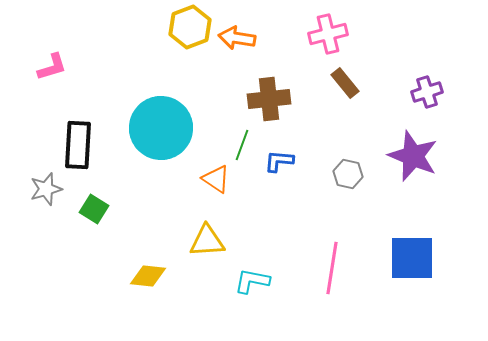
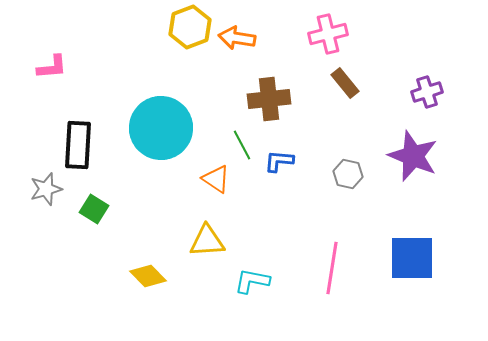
pink L-shape: rotated 12 degrees clockwise
green line: rotated 48 degrees counterclockwise
yellow diamond: rotated 39 degrees clockwise
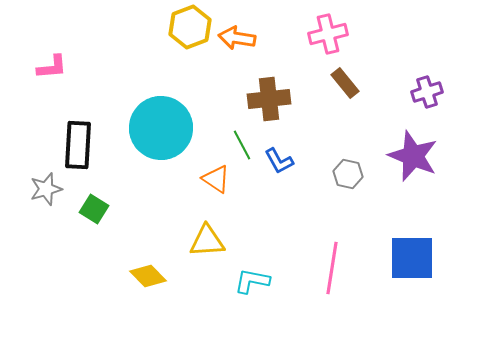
blue L-shape: rotated 124 degrees counterclockwise
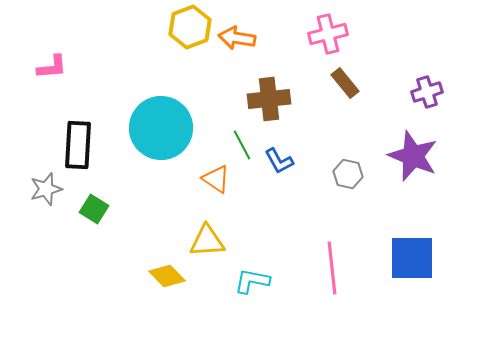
pink line: rotated 15 degrees counterclockwise
yellow diamond: moved 19 px right
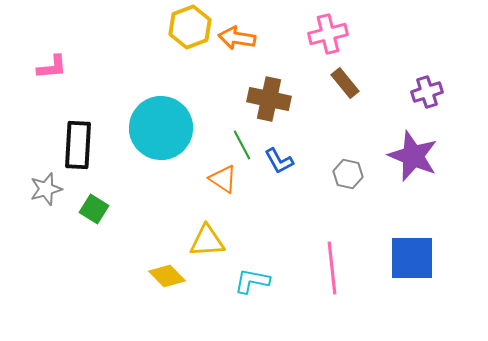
brown cross: rotated 18 degrees clockwise
orange triangle: moved 7 px right
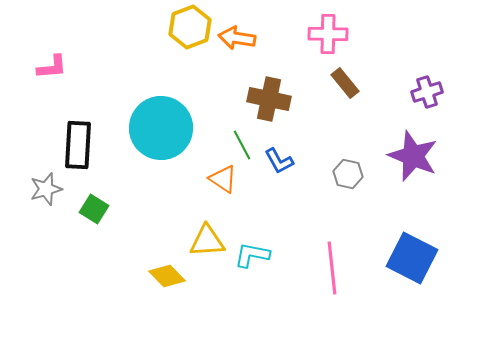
pink cross: rotated 15 degrees clockwise
blue square: rotated 27 degrees clockwise
cyan L-shape: moved 26 px up
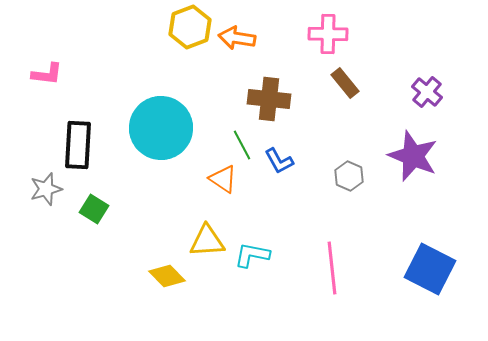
pink L-shape: moved 5 px left, 7 px down; rotated 12 degrees clockwise
purple cross: rotated 32 degrees counterclockwise
brown cross: rotated 6 degrees counterclockwise
gray hexagon: moved 1 px right, 2 px down; rotated 12 degrees clockwise
blue square: moved 18 px right, 11 px down
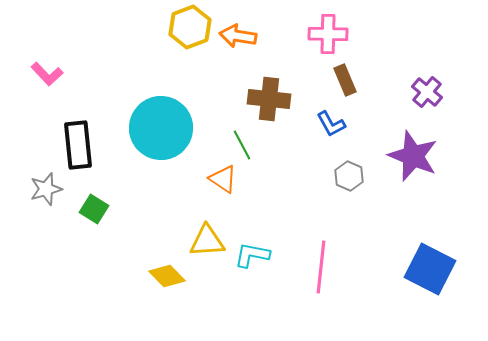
orange arrow: moved 1 px right, 2 px up
pink L-shape: rotated 40 degrees clockwise
brown rectangle: moved 3 px up; rotated 16 degrees clockwise
black rectangle: rotated 9 degrees counterclockwise
blue L-shape: moved 52 px right, 37 px up
pink line: moved 11 px left, 1 px up; rotated 12 degrees clockwise
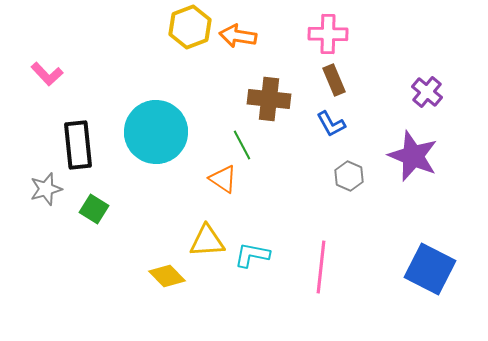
brown rectangle: moved 11 px left
cyan circle: moved 5 px left, 4 px down
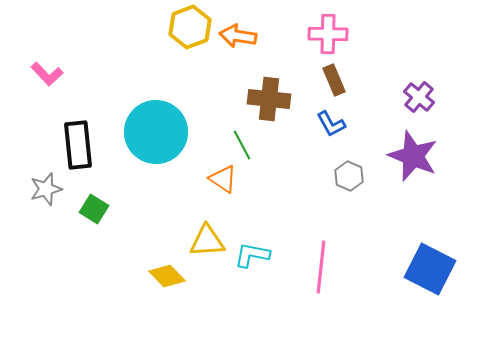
purple cross: moved 8 px left, 5 px down
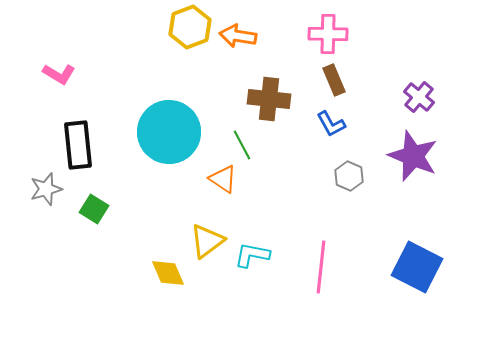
pink L-shape: moved 12 px right; rotated 16 degrees counterclockwise
cyan circle: moved 13 px right
yellow triangle: rotated 33 degrees counterclockwise
blue square: moved 13 px left, 2 px up
yellow diamond: moved 1 px right, 3 px up; rotated 21 degrees clockwise
